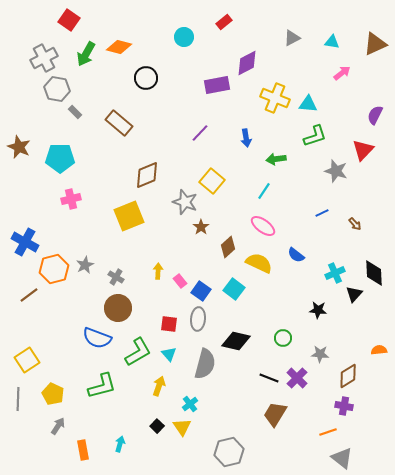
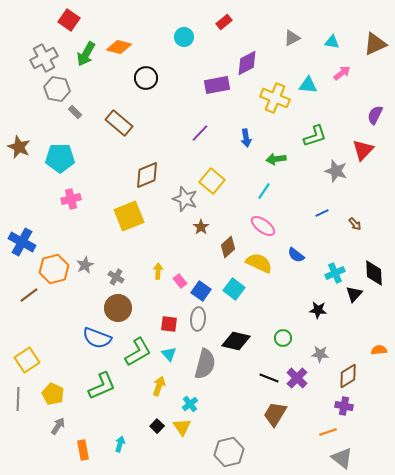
cyan triangle at (308, 104): moved 19 px up
gray star at (185, 202): moved 3 px up
blue cross at (25, 242): moved 3 px left
green L-shape at (102, 386): rotated 8 degrees counterclockwise
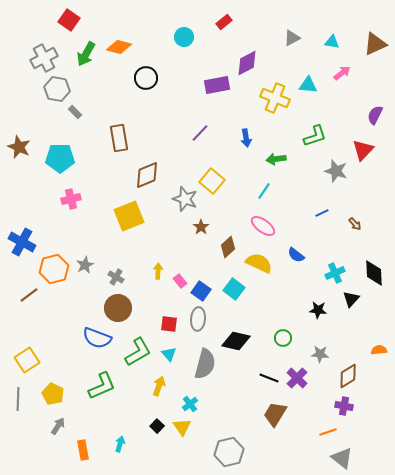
brown rectangle at (119, 123): moved 15 px down; rotated 40 degrees clockwise
black triangle at (354, 294): moved 3 px left, 5 px down
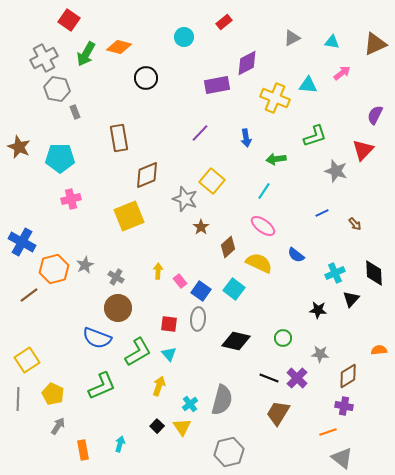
gray rectangle at (75, 112): rotated 24 degrees clockwise
gray semicircle at (205, 364): moved 17 px right, 36 px down
brown trapezoid at (275, 414): moved 3 px right, 1 px up
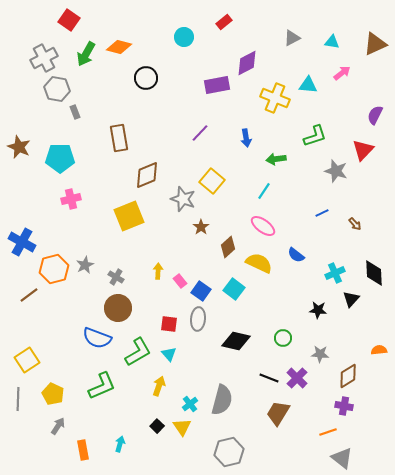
gray star at (185, 199): moved 2 px left
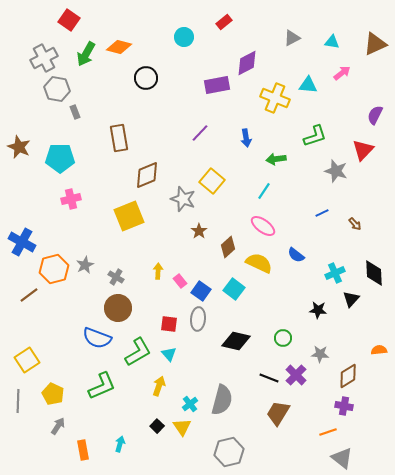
brown star at (201, 227): moved 2 px left, 4 px down
purple cross at (297, 378): moved 1 px left, 3 px up
gray line at (18, 399): moved 2 px down
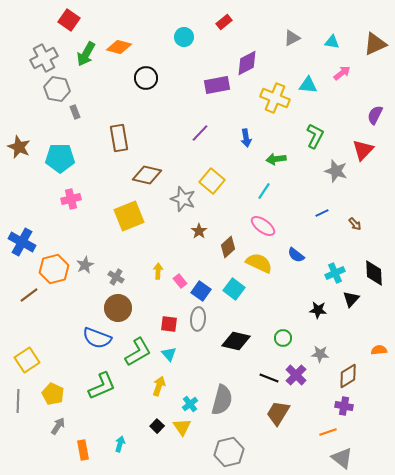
green L-shape at (315, 136): rotated 45 degrees counterclockwise
brown diamond at (147, 175): rotated 36 degrees clockwise
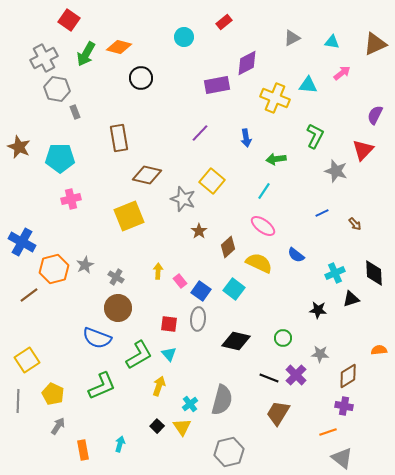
black circle at (146, 78): moved 5 px left
black triangle at (351, 299): rotated 30 degrees clockwise
green L-shape at (138, 352): moved 1 px right, 3 px down
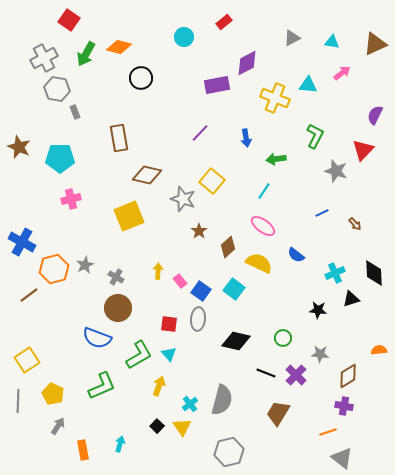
black line at (269, 378): moved 3 px left, 5 px up
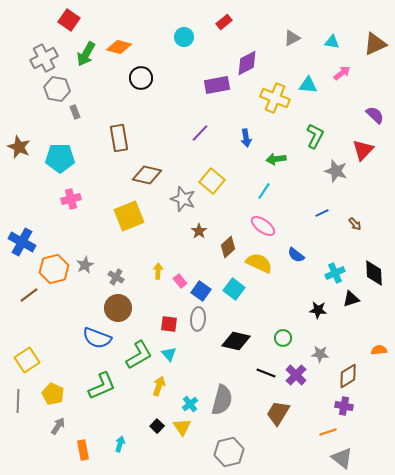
purple semicircle at (375, 115): rotated 108 degrees clockwise
